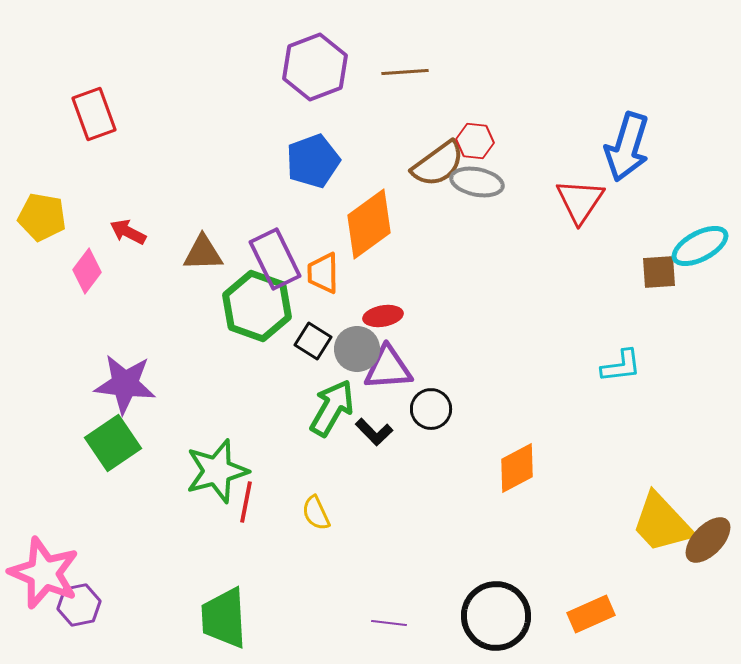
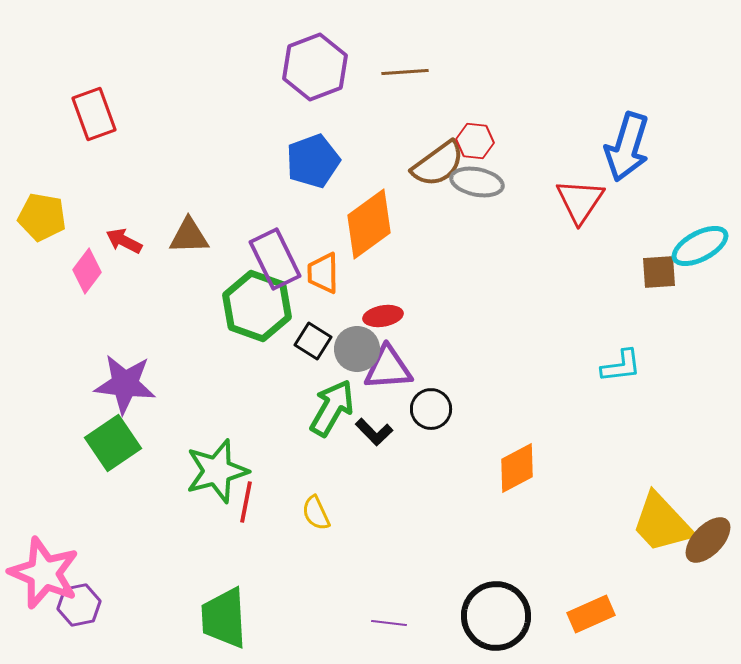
red arrow at (128, 232): moved 4 px left, 9 px down
brown triangle at (203, 253): moved 14 px left, 17 px up
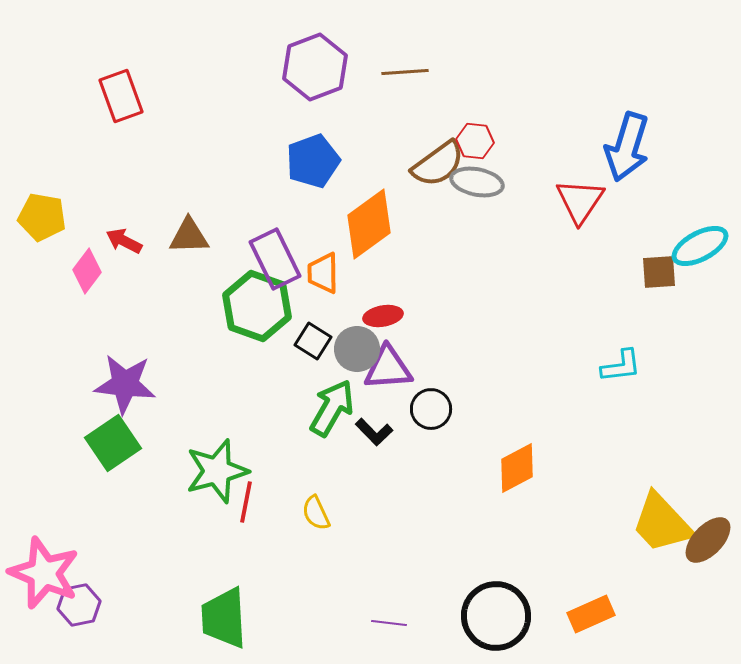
red rectangle at (94, 114): moved 27 px right, 18 px up
